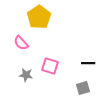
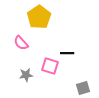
black line: moved 21 px left, 10 px up
gray star: rotated 16 degrees counterclockwise
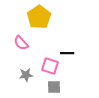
gray square: moved 29 px left, 1 px up; rotated 16 degrees clockwise
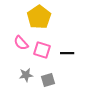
pink square: moved 8 px left, 16 px up
gray square: moved 6 px left, 7 px up; rotated 16 degrees counterclockwise
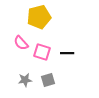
yellow pentagon: rotated 20 degrees clockwise
pink square: moved 2 px down
gray star: moved 1 px left, 5 px down
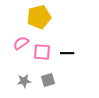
pink semicircle: rotated 98 degrees clockwise
pink square: rotated 12 degrees counterclockwise
gray star: moved 1 px left, 1 px down
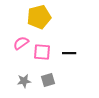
black line: moved 2 px right
